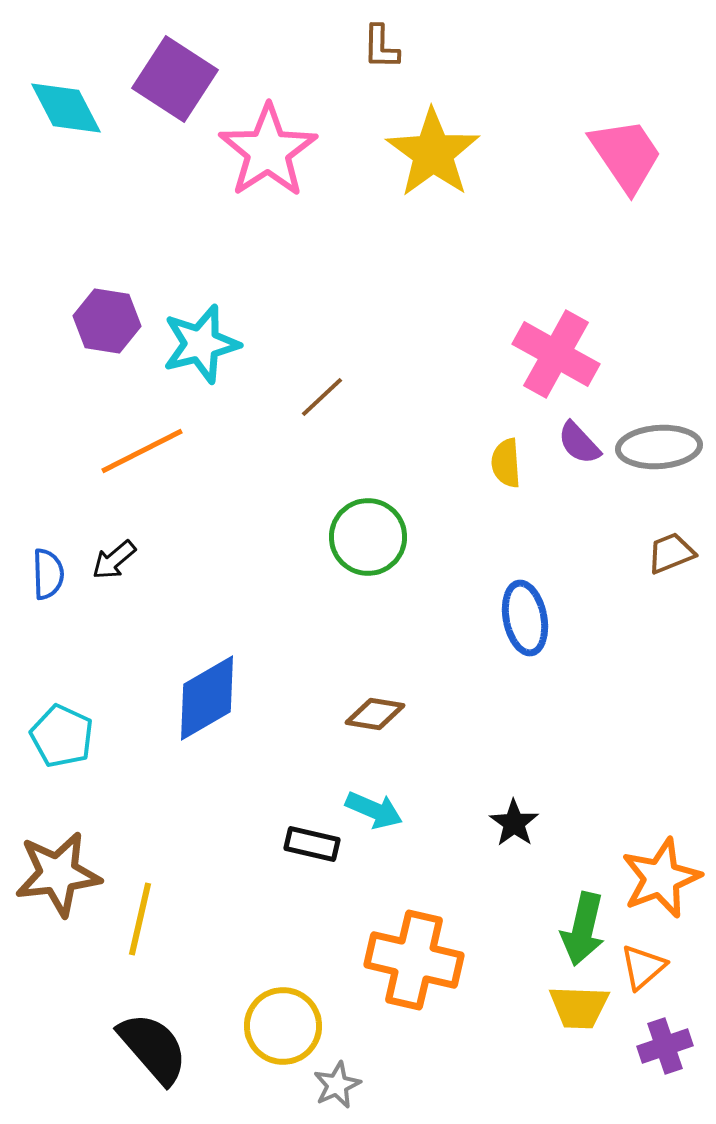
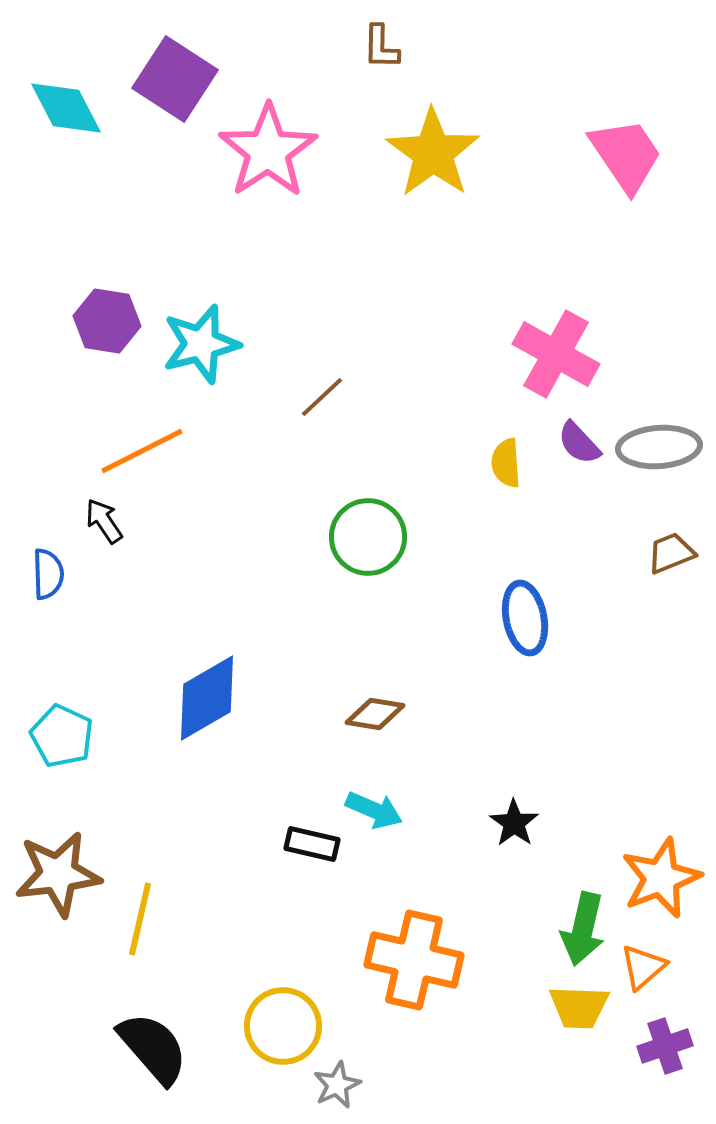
black arrow: moved 10 px left, 39 px up; rotated 96 degrees clockwise
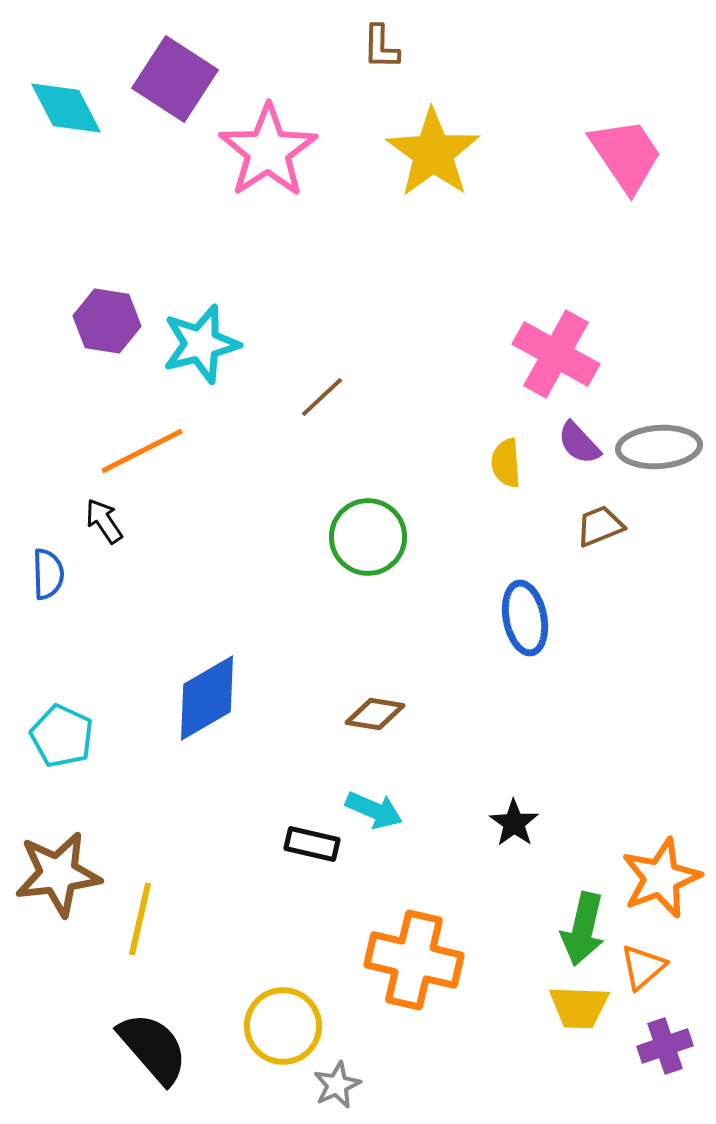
brown trapezoid: moved 71 px left, 27 px up
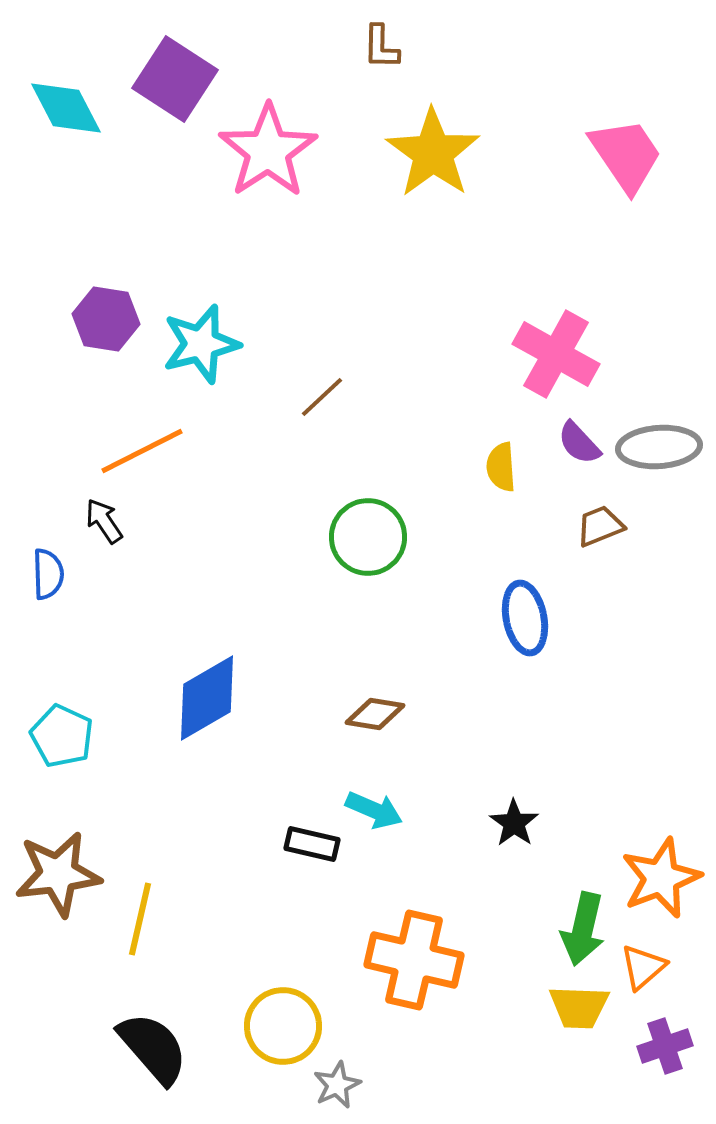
purple hexagon: moved 1 px left, 2 px up
yellow semicircle: moved 5 px left, 4 px down
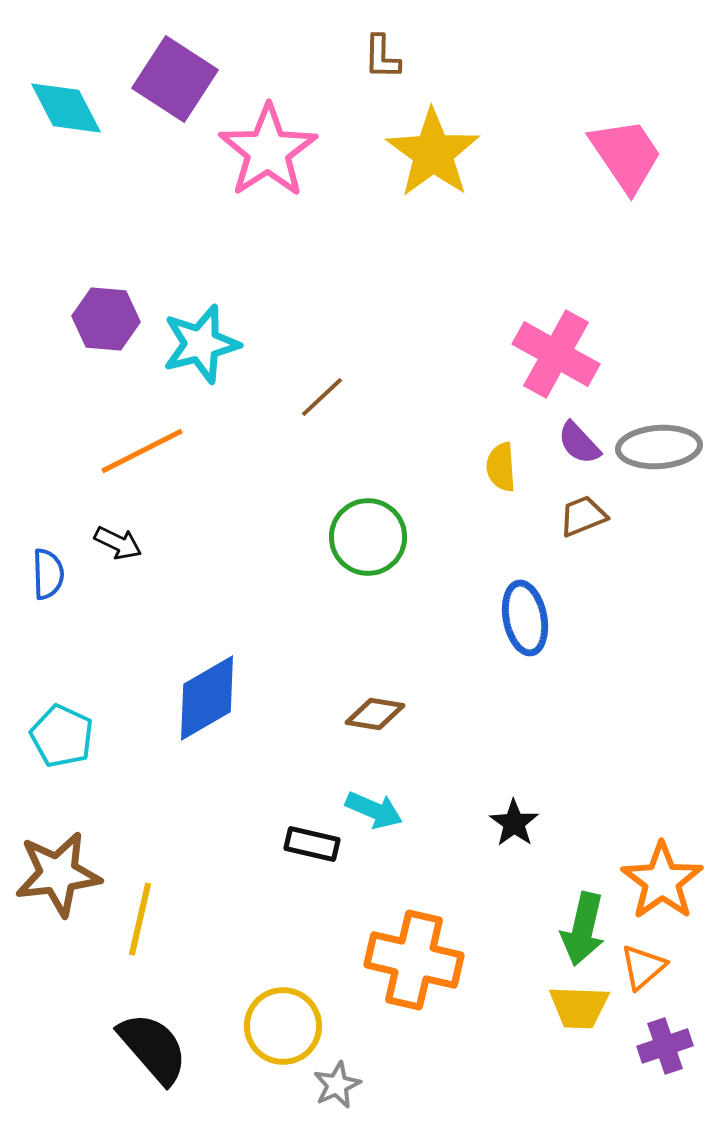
brown L-shape: moved 1 px right, 10 px down
purple hexagon: rotated 4 degrees counterclockwise
black arrow: moved 14 px right, 22 px down; rotated 150 degrees clockwise
brown trapezoid: moved 17 px left, 10 px up
orange star: moved 1 px right, 3 px down; rotated 14 degrees counterclockwise
